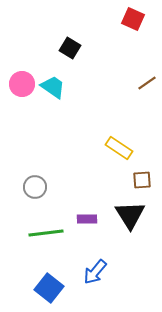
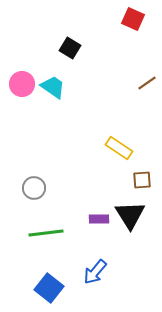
gray circle: moved 1 px left, 1 px down
purple rectangle: moved 12 px right
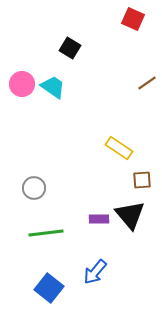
black triangle: rotated 8 degrees counterclockwise
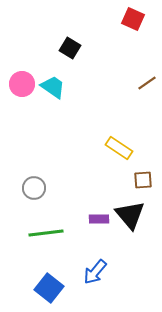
brown square: moved 1 px right
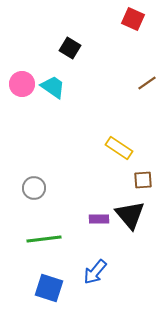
green line: moved 2 px left, 6 px down
blue square: rotated 20 degrees counterclockwise
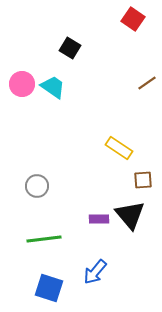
red square: rotated 10 degrees clockwise
gray circle: moved 3 px right, 2 px up
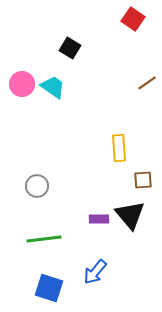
yellow rectangle: rotated 52 degrees clockwise
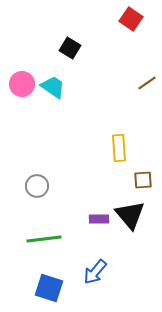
red square: moved 2 px left
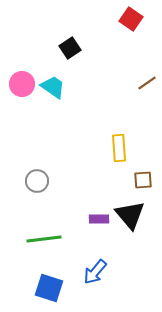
black square: rotated 25 degrees clockwise
gray circle: moved 5 px up
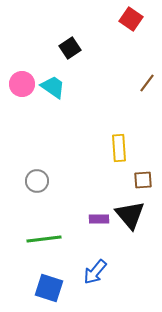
brown line: rotated 18 degrees counterclockwise
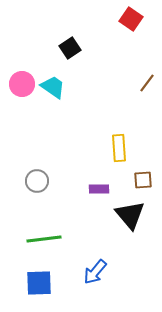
purple rectangle: moved 30 px up
blue square: moved 10 px left, 5 px up; rotated 20 degrees counterclockwise
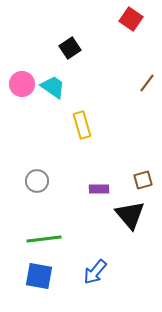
yellow rectangle: moved 37 px left, 23 px up; rotated 12 degrees counterclockwise
brown square: rotated 12 degrees counterclockwise
blue square: moved 7 px up; rotated 12 degrees clockwise
